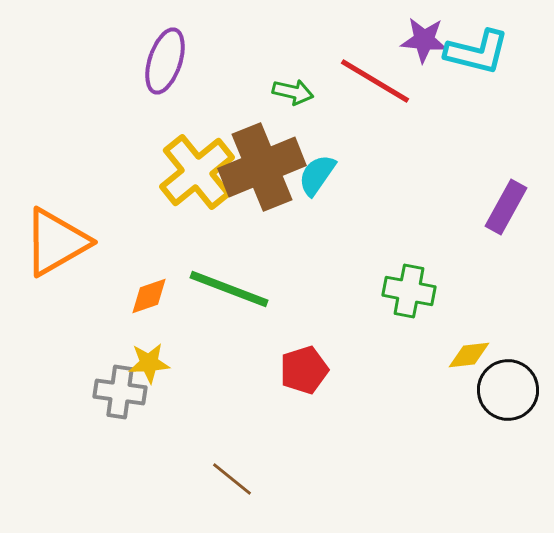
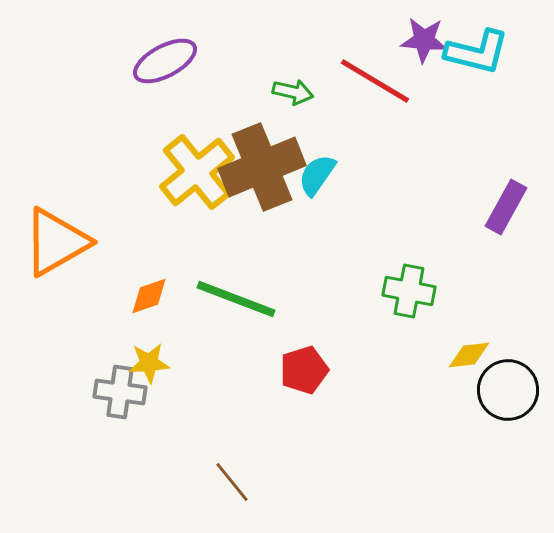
purple ellipse: rotated 44 degrees clockwise
green line: moved 7 px right, 10 px down
brown line: moved 3 px down; rotated 12 degrees clockwise
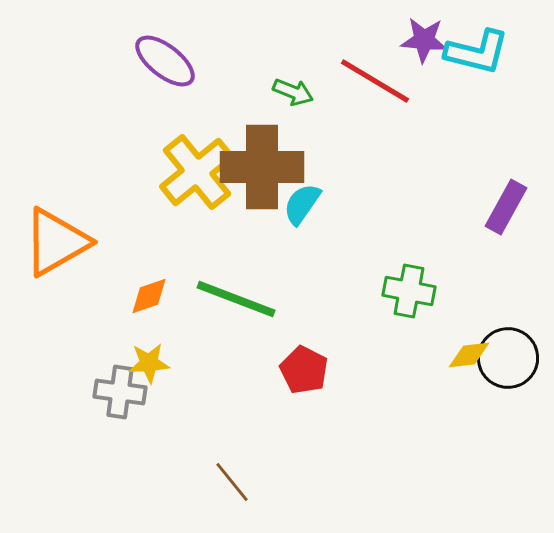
purple ellipse: rotated 66 degrees clockwise
green arrow: rotated 9 degrees clockwise
brown cross: rotated 22 degrees clockwise
cyan semicircle: moved 15 px left, 29 px down
red pentagon: rotated 27 degrees counterclockwise
black circle: moved 32 px up
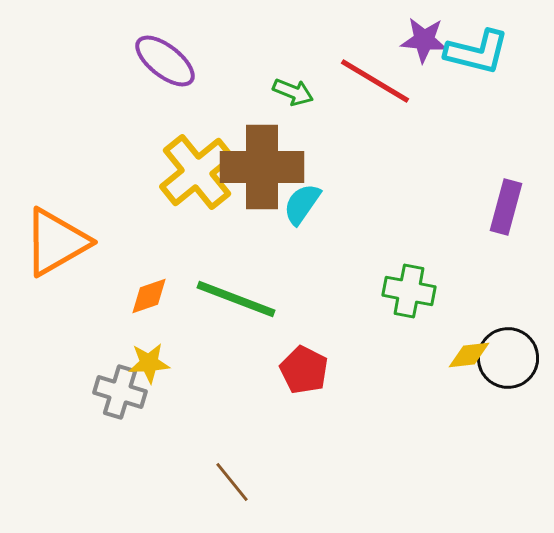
purple rectangle: rotated 14 degrees counterclockwise
gray cross: rotated 9 degrees clockwise
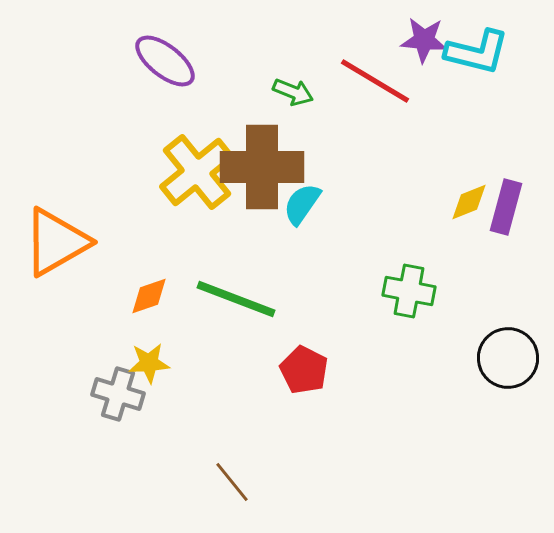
yellow diamond: moved 153 px up; rotated 15 degrees counterclockwise
gray cross: moved 2 px left, 2 px down
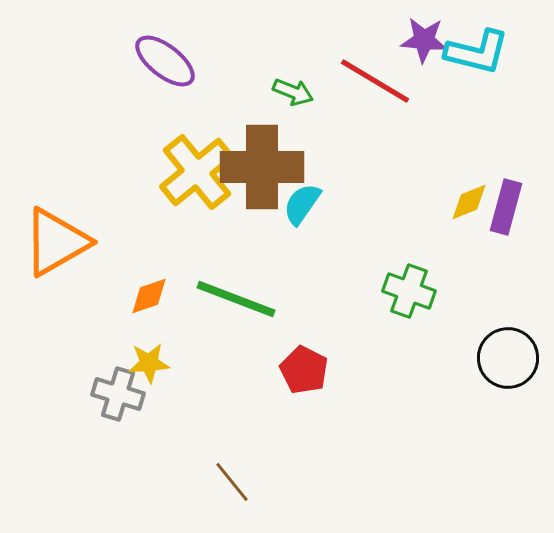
green cross: rotated 9 degrees clockwise
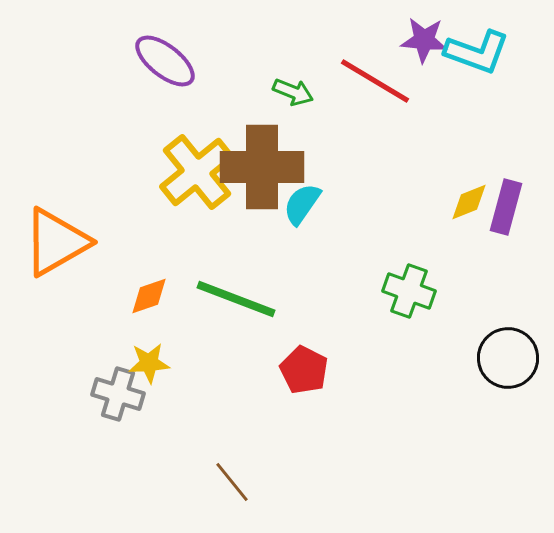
cyan L-shape: rotated 6 degrees clockwise
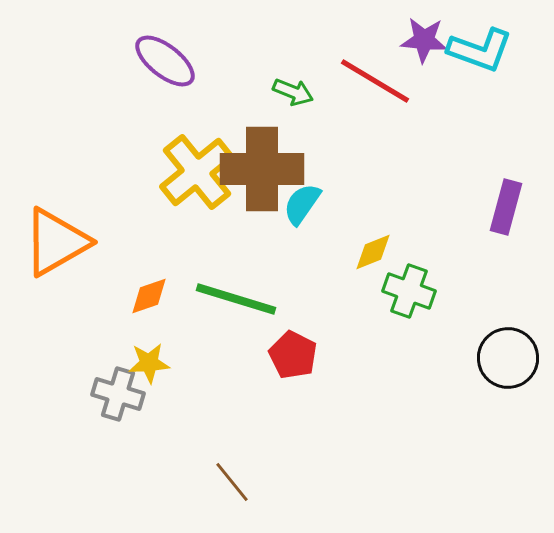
cyan L-shape: moved 3 px right, 2 px up
brown cross: moved 2 px down
yellow diamond: moved 96 px left, 50 px down
green line: rotated 4 degrees counterclockwise
red pentagon: moved 11 px left, 15 px up
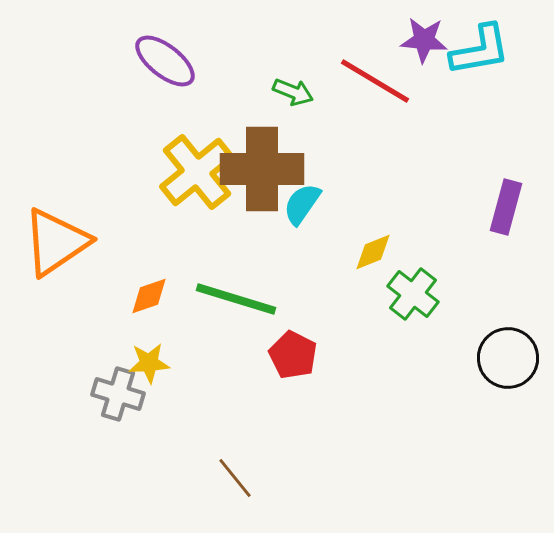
cyan L-shape: rotated 30 degrees counterclockwise
orange triangle: rotated 4 degrees counterclockwise
green cross: moved 4 px right, 3 px down; rotated 18 degrees clockwise
brown line: moved 3 px right, 4 px up
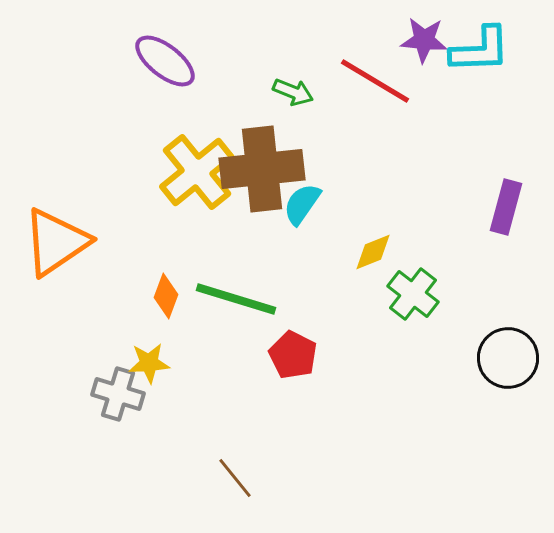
cyan L-shape: rotated 8 degrees clockwise
brown cross: rotated 6 degrees counterclockwise
orange diamond: moved 17 px right; rotated 51 degrees counterclockwise
